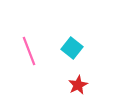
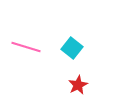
pink line: moved 3 px left, 4 px up; rotated 52 degrees counterclockwise
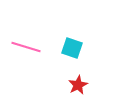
cyan square: rotated 20 degrees counterclockwise
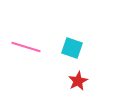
red star: moved 4 px up
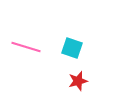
red star: rotated 12 degrees clockwise
